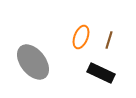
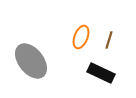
gray ellipse: moved 2 px left, 1 px up
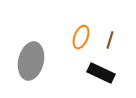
brown line: moved 1 px right
gray ellipse: rotated 51 degrees clockwise
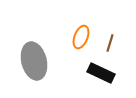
brown line: moved 3 px down
gray ellipse: moved 3 px right; rotated 27 degrees counterclockwise
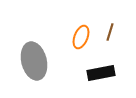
brown line: moved 11 px up
black rectangle: rotated 36 degrees counterclockwise
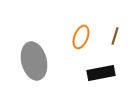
brown line: moved 5 px right, 4 px down
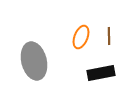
brown line: moved 6 px left; rotated 18 degrees counterclockwise
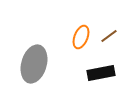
brown line: rotated 54 degrees clockwise
gray ellipse: moved 3 px down; rotated 30 degrees clockwise
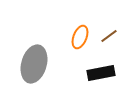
orange ellipse: moved 1 px left
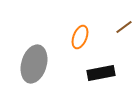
brown line: moved 15 px right, 9 px up
